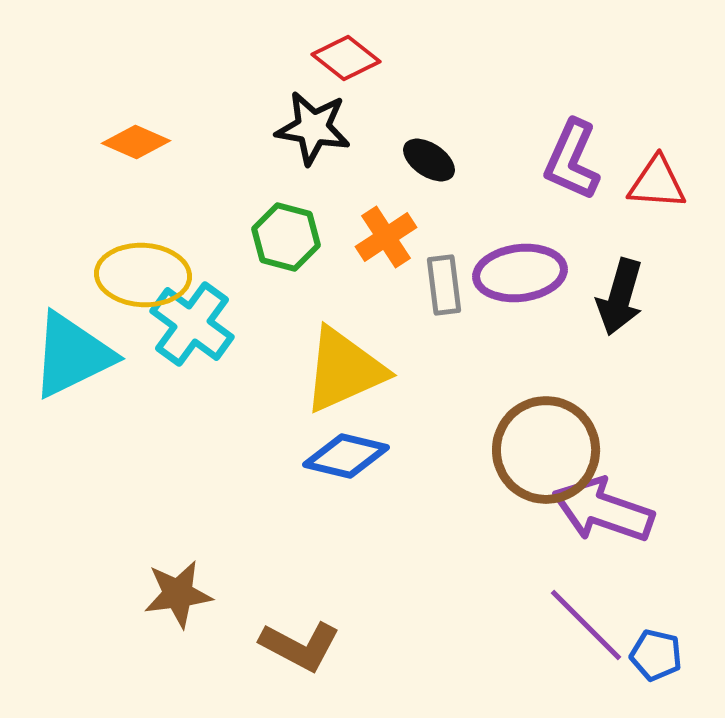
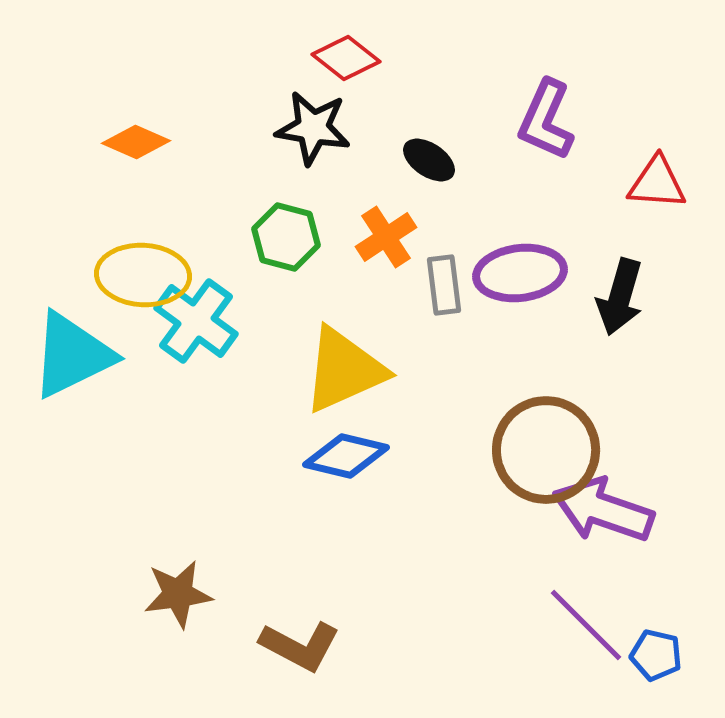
purple L-shape: moved 26 px left, 40 px up
cyan cross: moved 4 px right, 3 px up
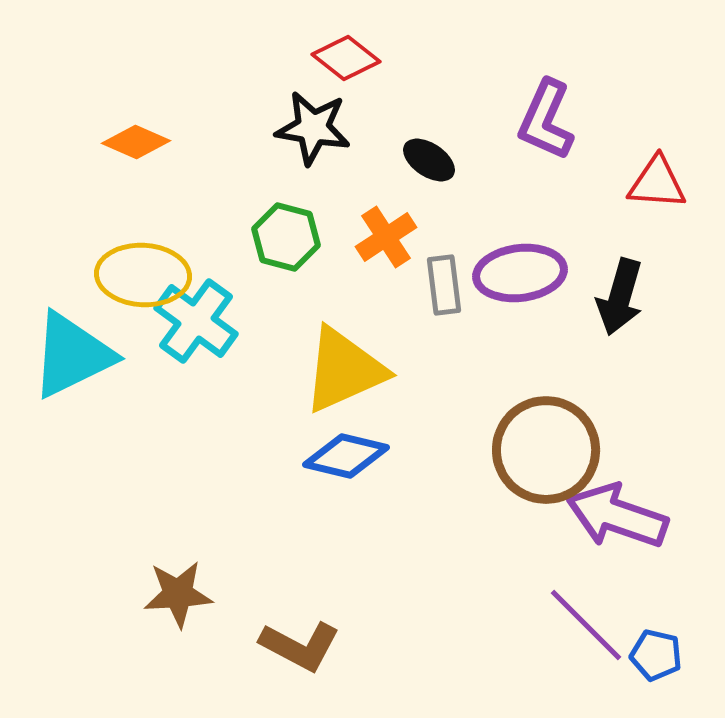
purple arrow: moved 14 px right, 6 px down
brown star: rotated 4 degrees clockwise
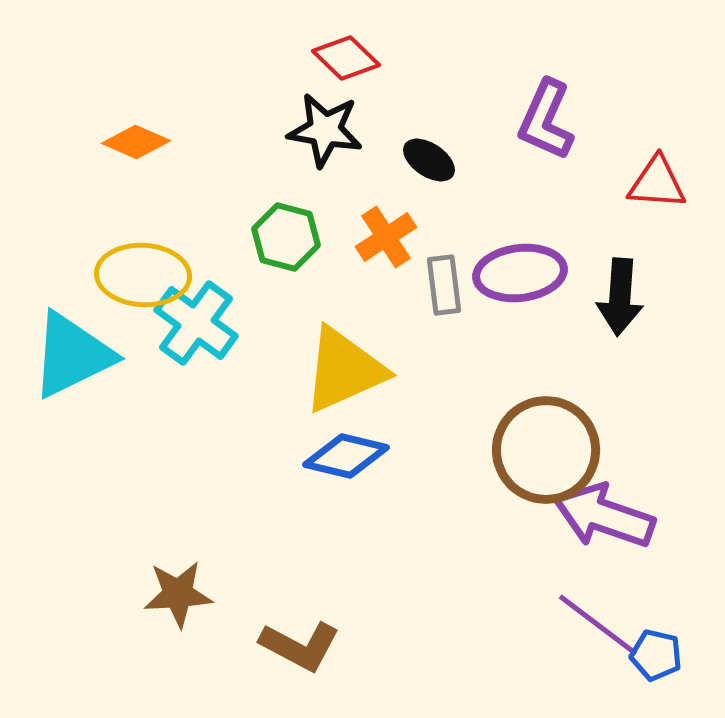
red diamond: rotated 6 degrees clockwise
black star: moved 12 px right, 2 px down
black arrow: rotated 12 degrees counterclockwise
cyan cross: moved 2 px down
purple arrow: moved 13 px left
purple line: moved 12 px right; rotated 8 degrees counterclockwise
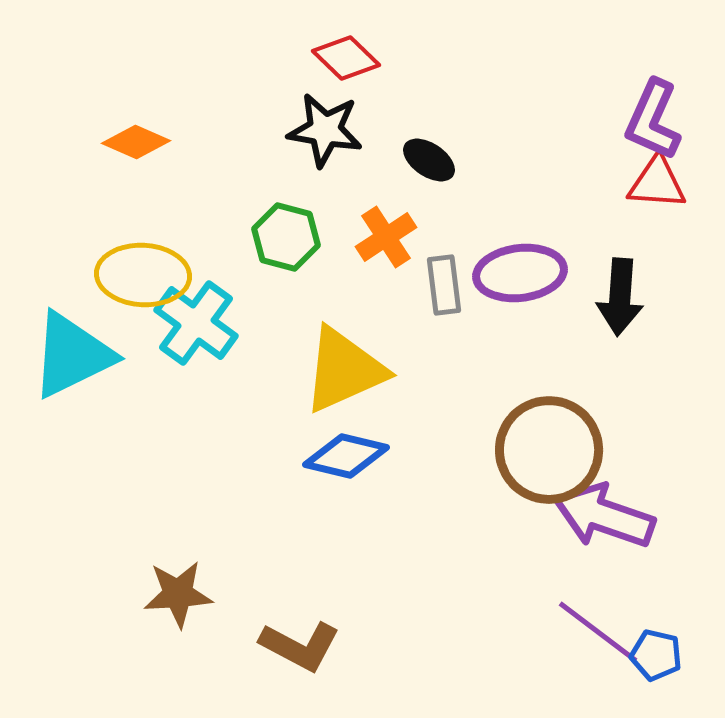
purple L-shape: moved 107 px right
brown circle: moved 3 px right
purple line: moved 7 px down
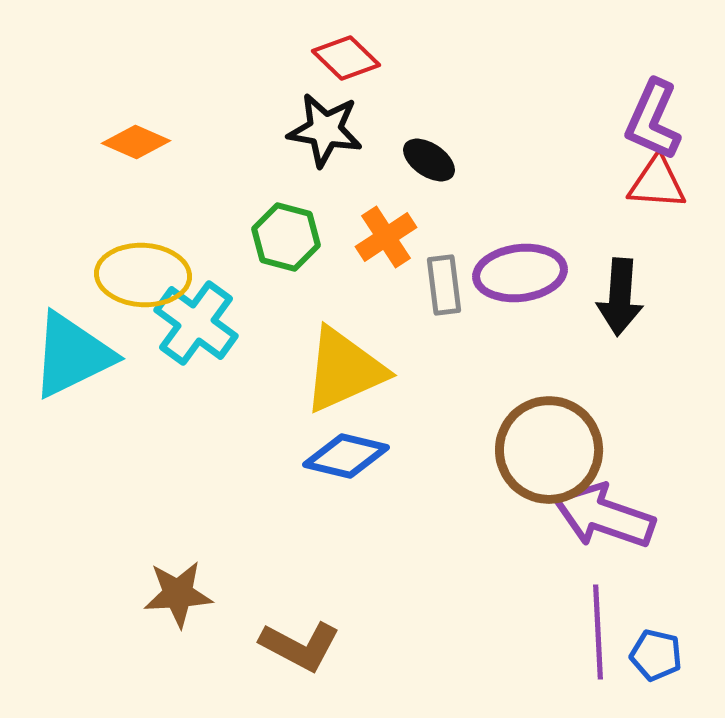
purple line: rotated 50 degrees clockwise
